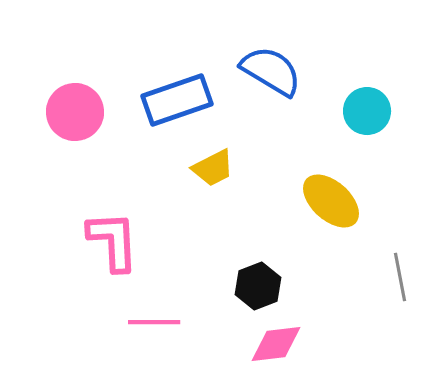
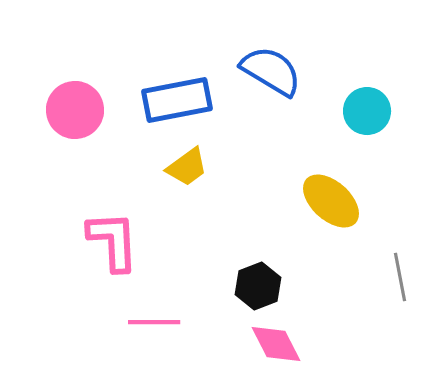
blue rectangle: rotated 8 degrees clockwise
pink circle: moved 2 px up
yellow trapezoid: moved 26 px left, 1 px up; rotated 9 degrees counterclockwise
pink diamond: rotated 70 degrees clockwise
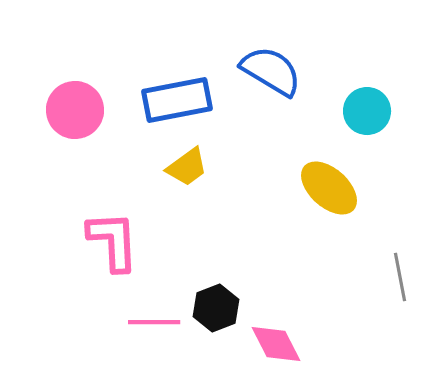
yellow ellipse: moved 2 px left, 13 px up
black hexagon: moved 42 px left, 22 px down
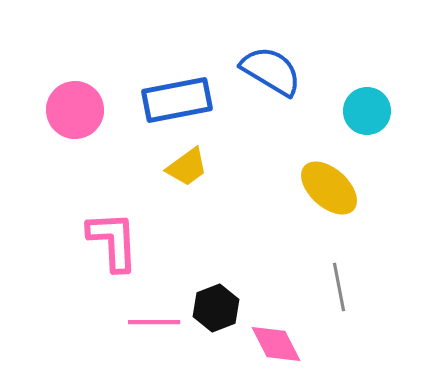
gray line: moved 61 px left, 10 px down
